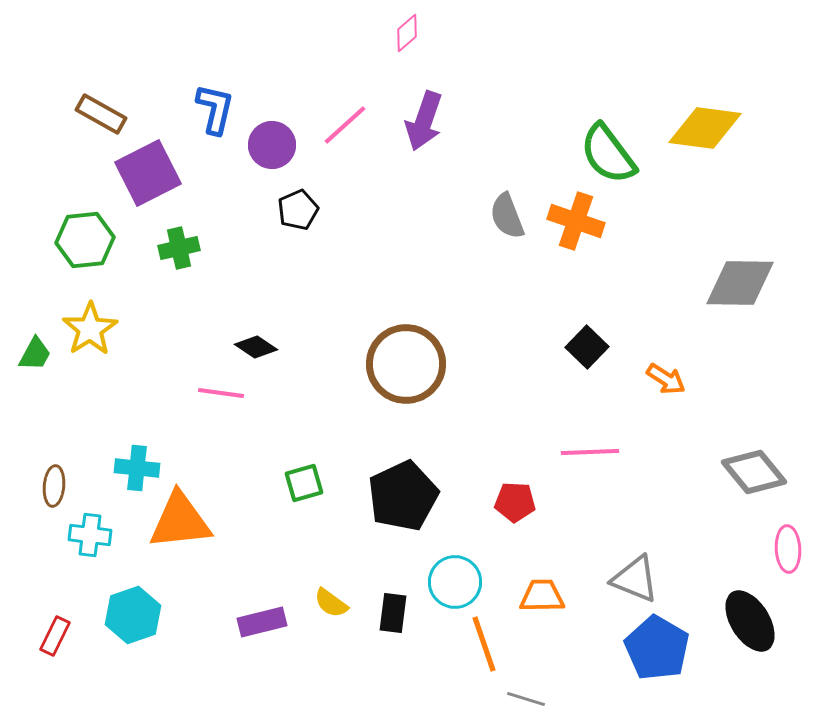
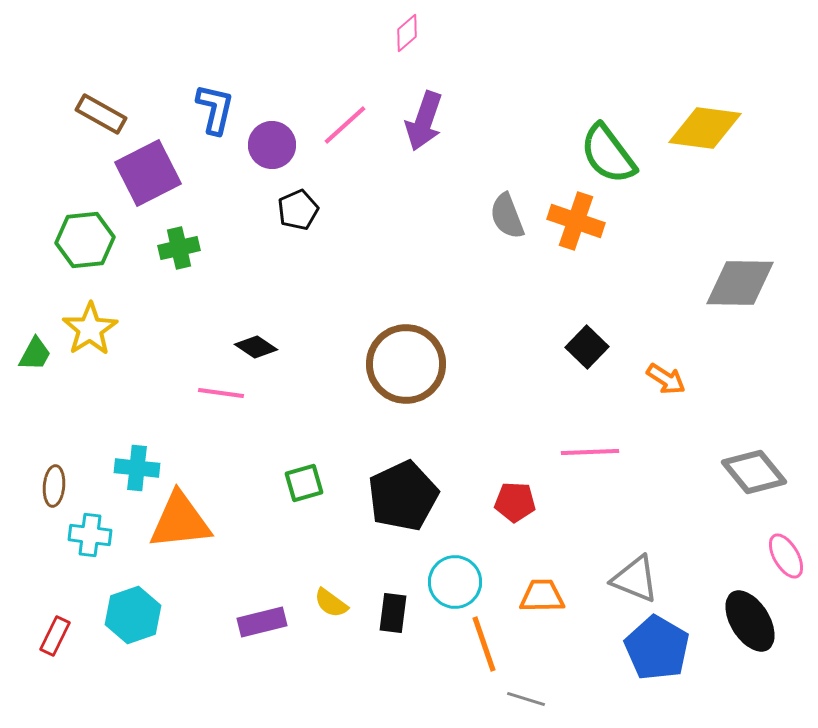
pink ellipse at (788, 549): moved 2 px left, 7 px down; rotated 27 degrees counterclockwise
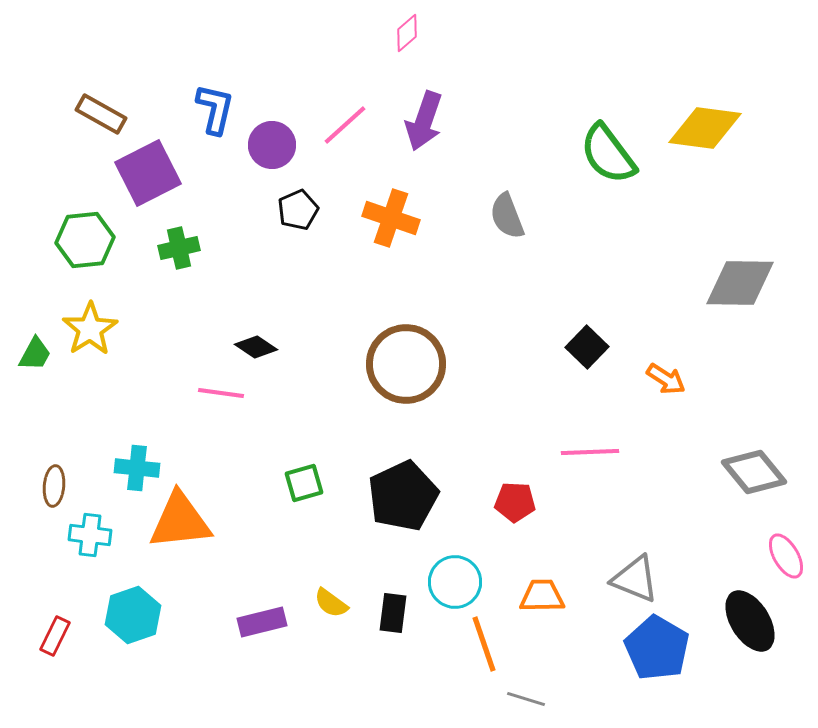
orange cross at (576, 221): moved 185 px left, 3 px up
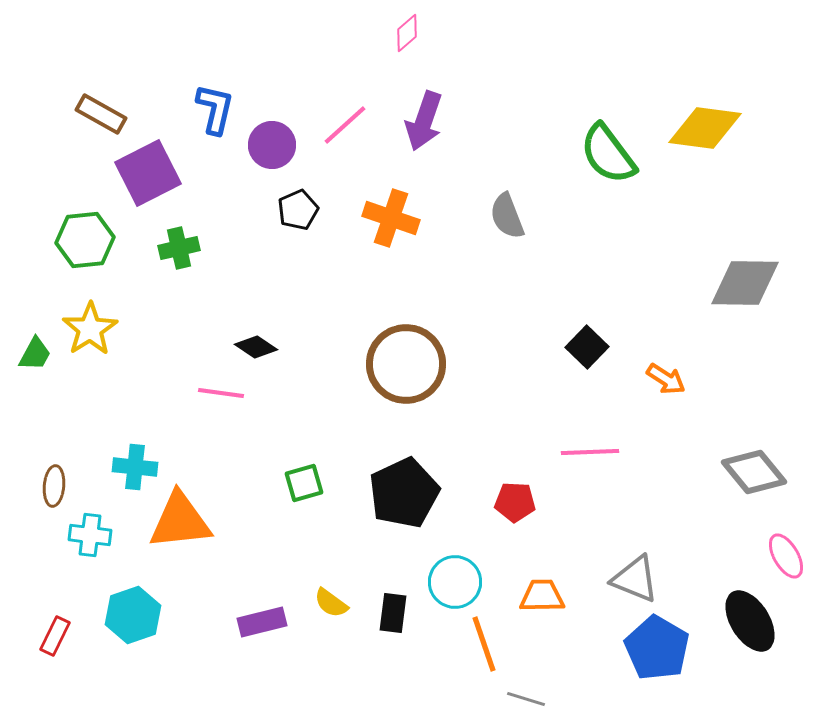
gray diamond at (740, 283): moved 5 px right
cyan cross at (137, 468): moved 2 px left, 1 px up
black pentagon at (403, 496): moved 1 px right, 3 px up
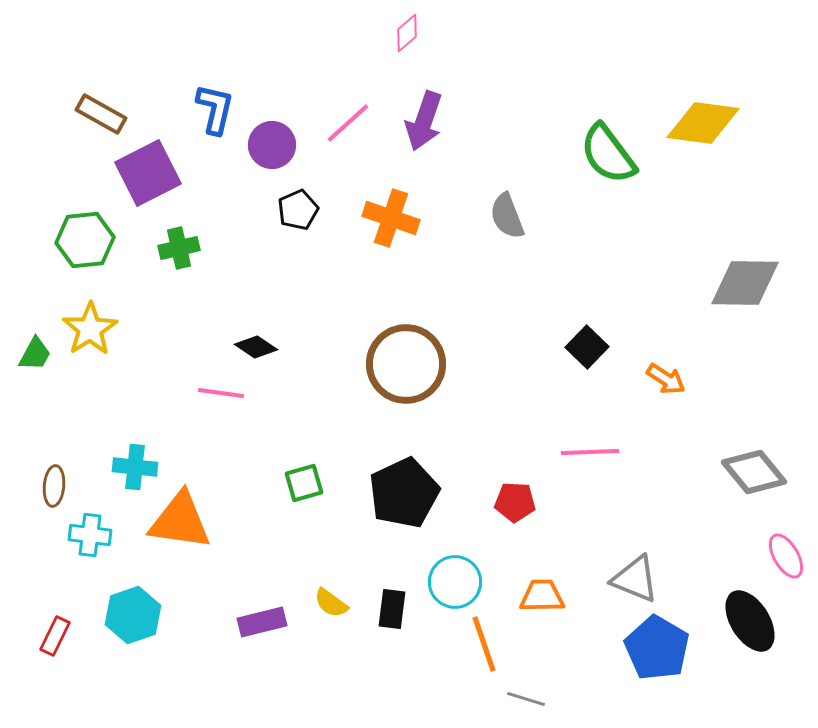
pink line at (345, 125): moved 3 px right, 2 px up
yellow diamond at (705, 128): moved 2 px left, 5 px up
orange triangle at (180, 521): rotated 14 degrees clockwise
black rectangle at (393, 613): moved 1 px left, 4 px up
